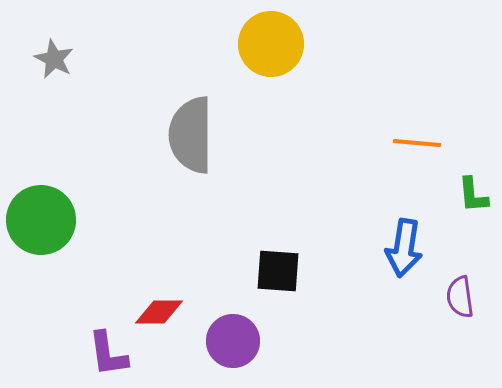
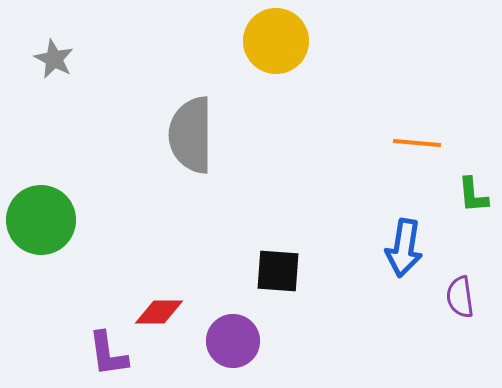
yellow circle: moved 5 px right, 3 px up
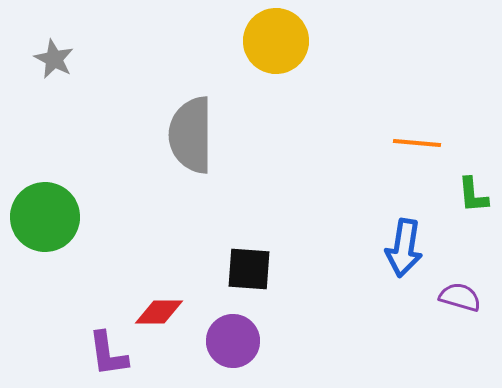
green circle: moved 4 px right, 3 px up
black square: moved 29 px left, 2 px up
purple semicircle: rotated 114 degrees clockwise
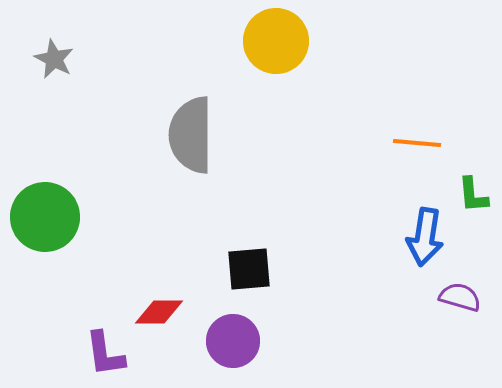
blue arrow: moved 21 px right, 11 px up
black square: rotated 9 degrees counterclockwise
purple L-shape: moved 3 px left
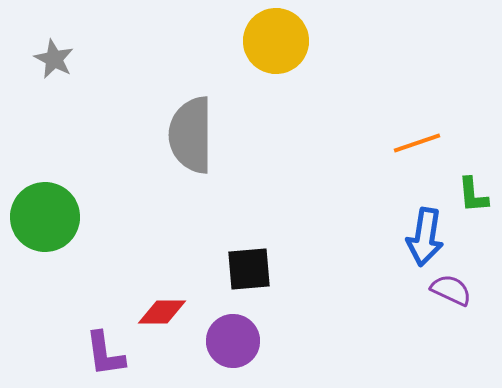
orange line: rotated 24 degrees counterclockwise
purple semicircle: moved 9 px left, 7 px up; rotated 9 degrees clockwise
red diamond: moved 3 px right
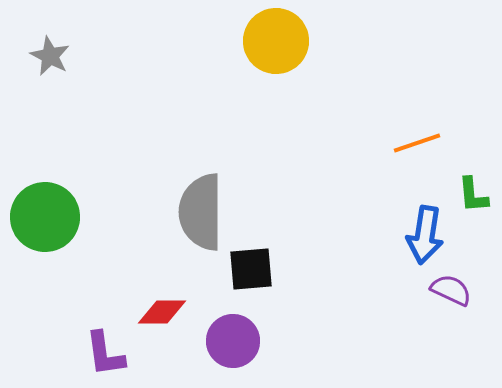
gray star: moved 4 px left, 3 px up
gray semicircle: moved 10 px right, 77 px down
blue arrow: moved 2 px up
black square: moved 2 px right
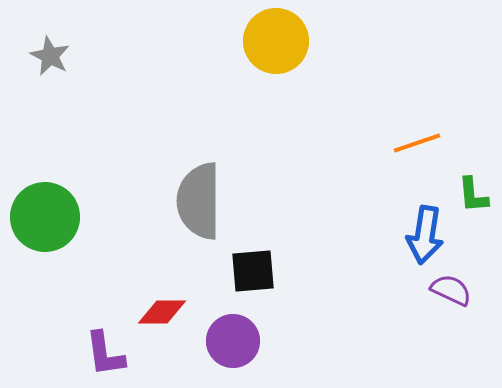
gray semicircle: moved 2 px left, 11 px up
black square: moved 2 px right, 2 px down
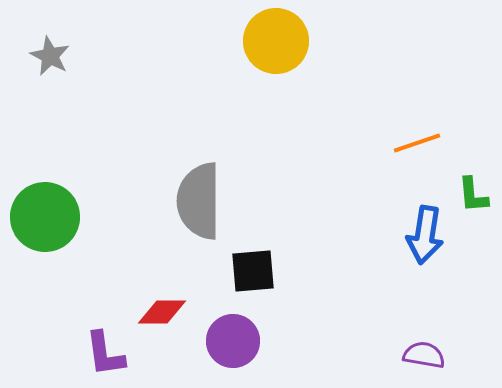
purple semicircle: moved 27 px left, 65 px down; rotated 15 degrees counterclockwise
